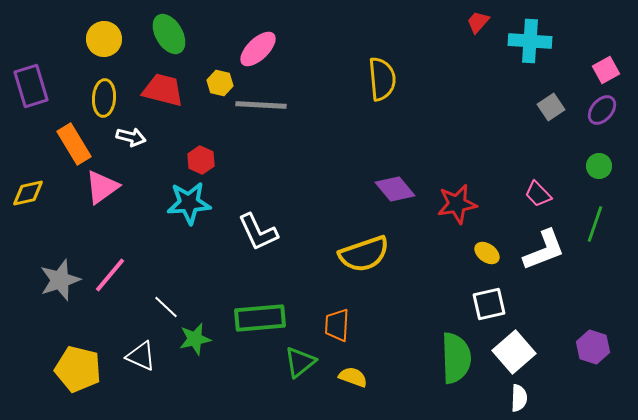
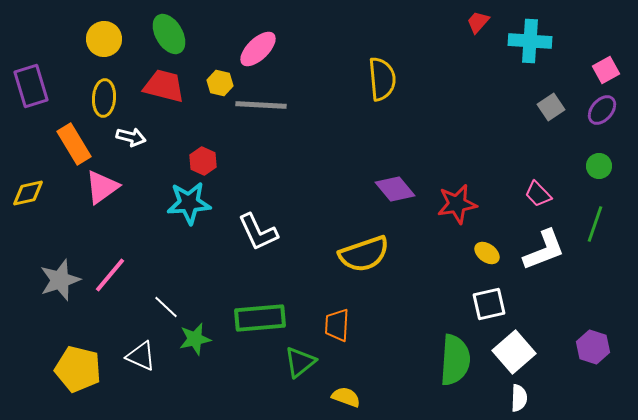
red trapezoid at (163, 90): moved 1 px right, 4 px up
red hexagon at (201, 160): moved 2 px right, 1 px down
green semicircle at (456, 358): moved 1 px left, 2 px down; rotated 6 degrees clockwise
yellow semicircle at (353, 377): moved 7 px left, 20 px down
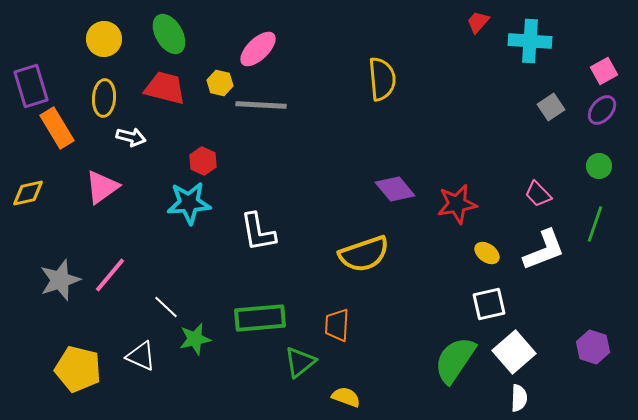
pink square at (606, 70): moved 2 px left, 1 px down
red trapezoid at (164, 86): moved 1 px right, 2 px down
orange rectangle at (74, 144): moved 17 px left, 16 px up
white L-shape at (258, 232): rotated 15 degrees clockwise
green semicircle at (455, 360): rotated 150 degrees counterclockwise
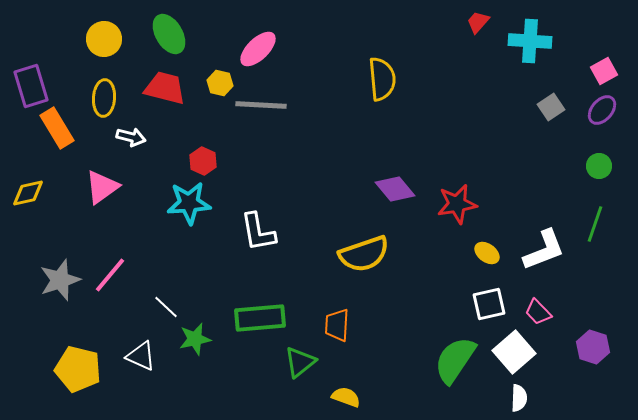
pink trapezoid at (538, 194): moved 118 px down
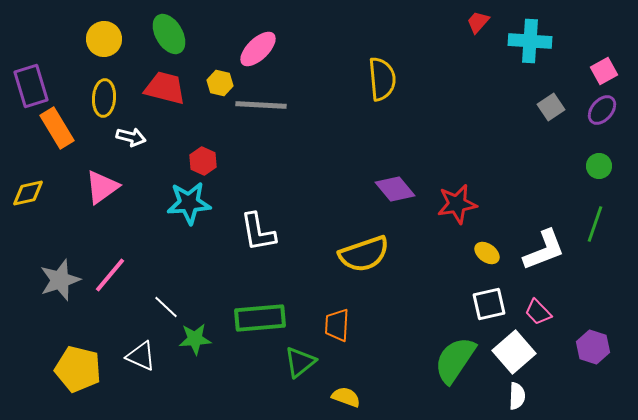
green star at (195, 339): rotated 8 degrees clockwise
white semicircle at (519, 398): moved 2 px left, 2 px up
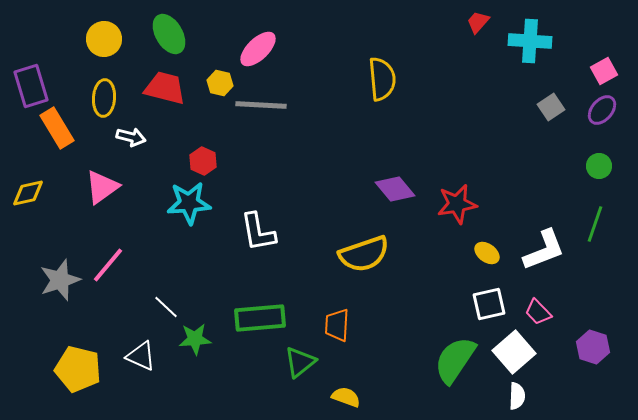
pink line at (110, 275): moved 2 px left, 10 px up
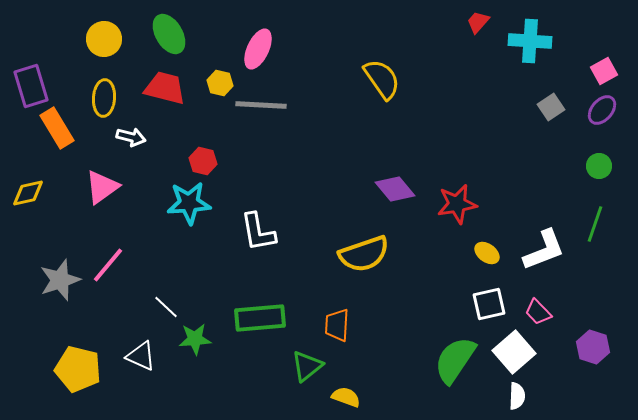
pink ellipse at (258, 49): rotated 21 degrees counterclockwise
yellow semicircle at (382, 79): rotated 30 degrees counterclockwise
red hexagon at (203, 161): rotated 12 degrees counterclockwise
green triangle at (300, 362): moved 7 px right, 4 px down
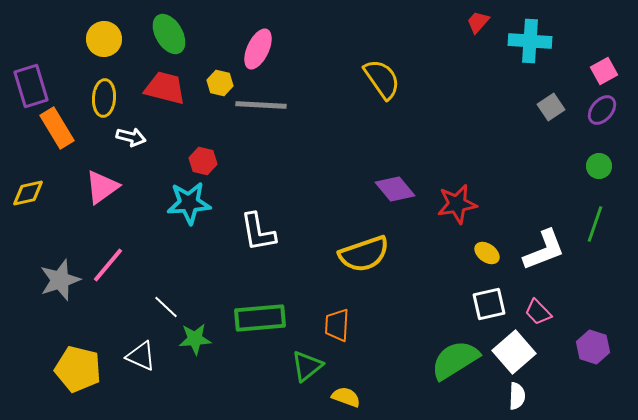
green semicircle at (455, 360): rotated 24 degrees clockwise
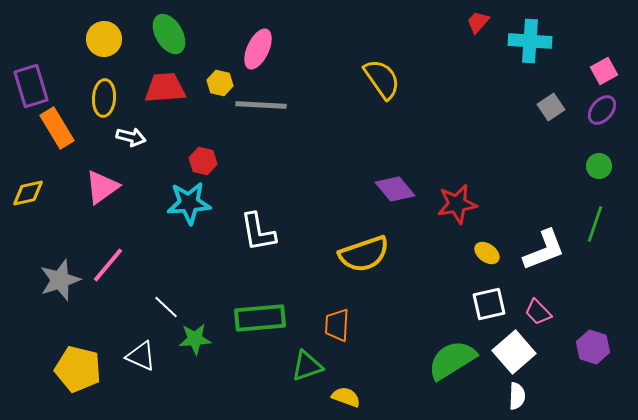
red trapezoid at (165, 88): rotated 18 degrees counterclockwise
green semicircle at (455, 360): moved 3 px left
green triangle at (307, 366): rotated 20 degrees clockwise
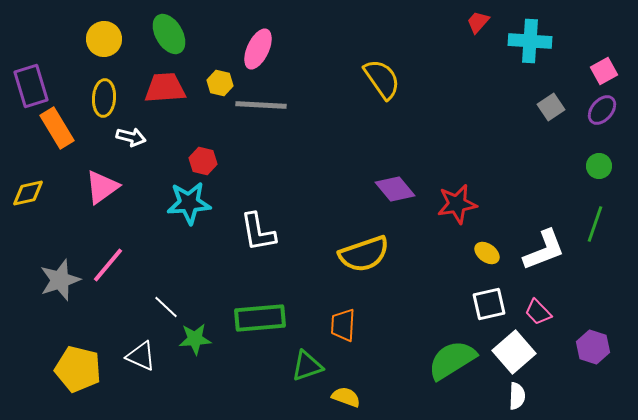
orange trapezoid at (337, 325): moved 6 px right
